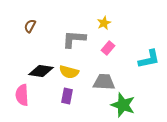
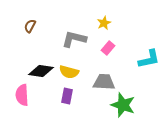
gray L-shape: rotated 10 degrees clockwise
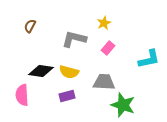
purple rectangle: rotated 63 degrees clockwise
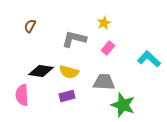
cyan L-shape: rotated 125 degrees counterclockwise
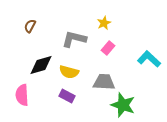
black diamond: moved 6 px up; rotated 25 degrees counterclockwise
purple rectangle: rotated 42 degrees clockwise
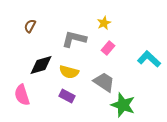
gray trapezoid: rotated 30 degrees clockwise
pink semicircle: rotated 15 degrees counterclockwise
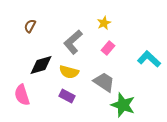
gray L-shape: moved 1 px left, 3 px down; rotated 55 degrees counterclockwise
